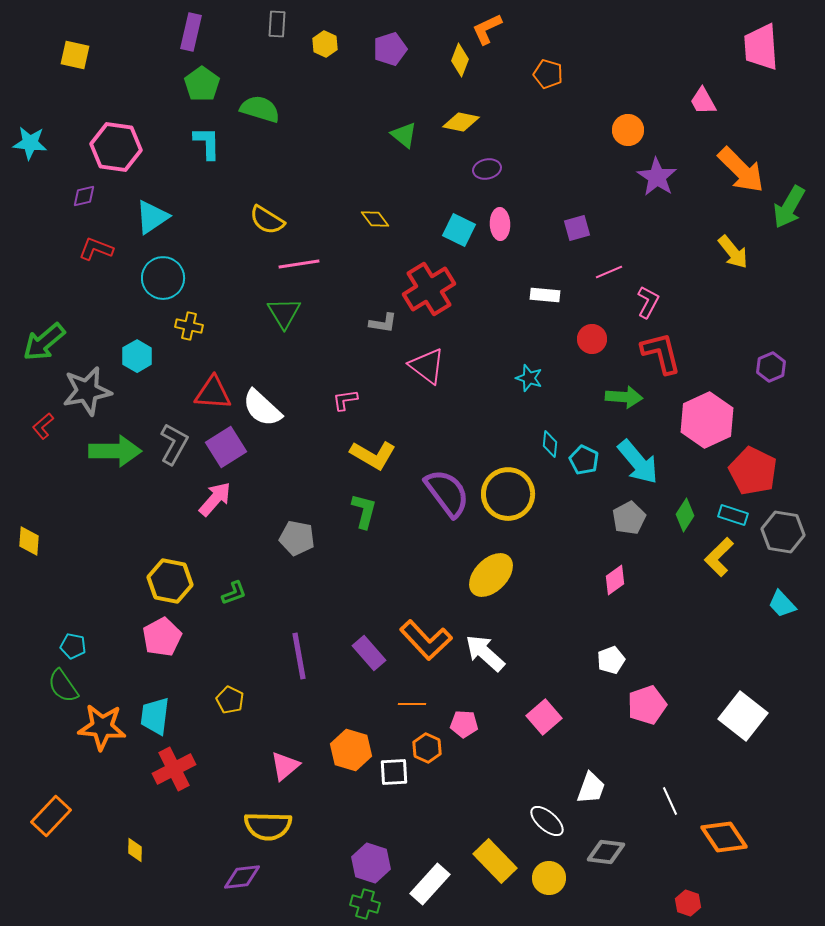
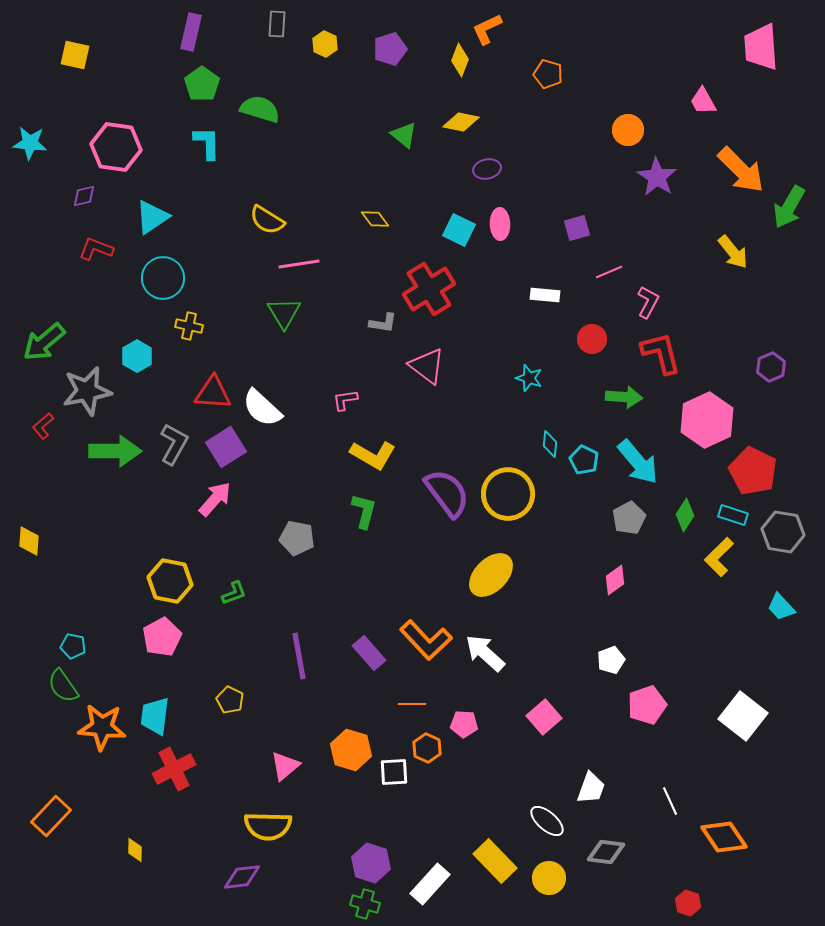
cyan trapezoid at (782, 604): moved 1 px left, 3 px down
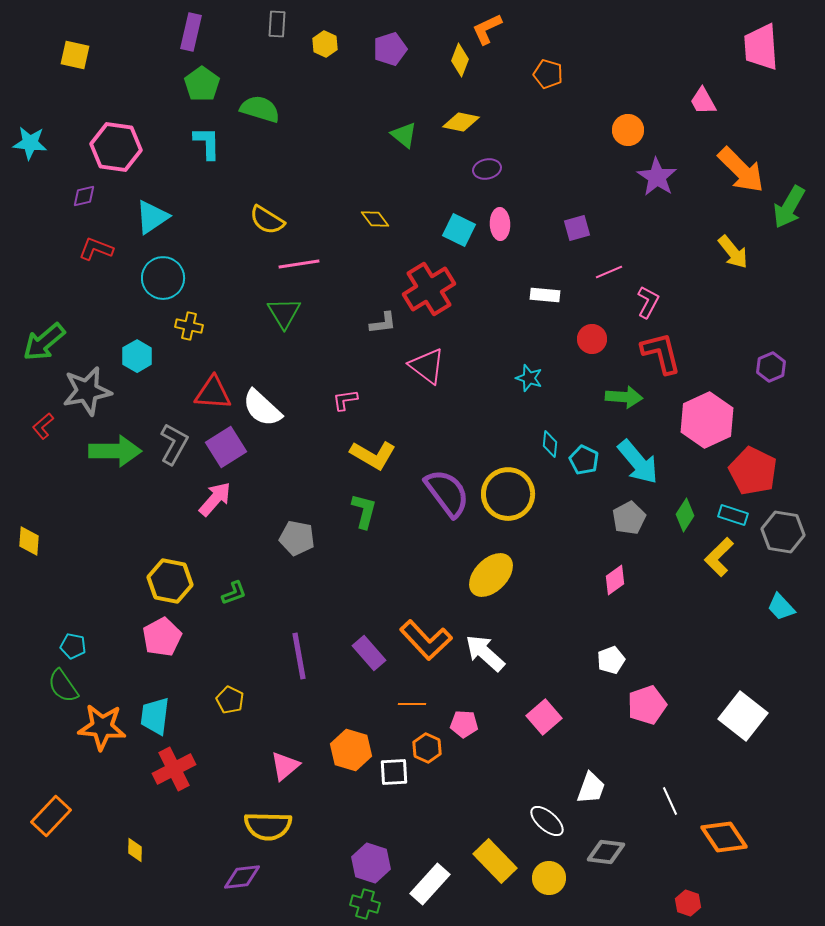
gray L-shape at (383, 323): rotated 16 degrees counterclockwise
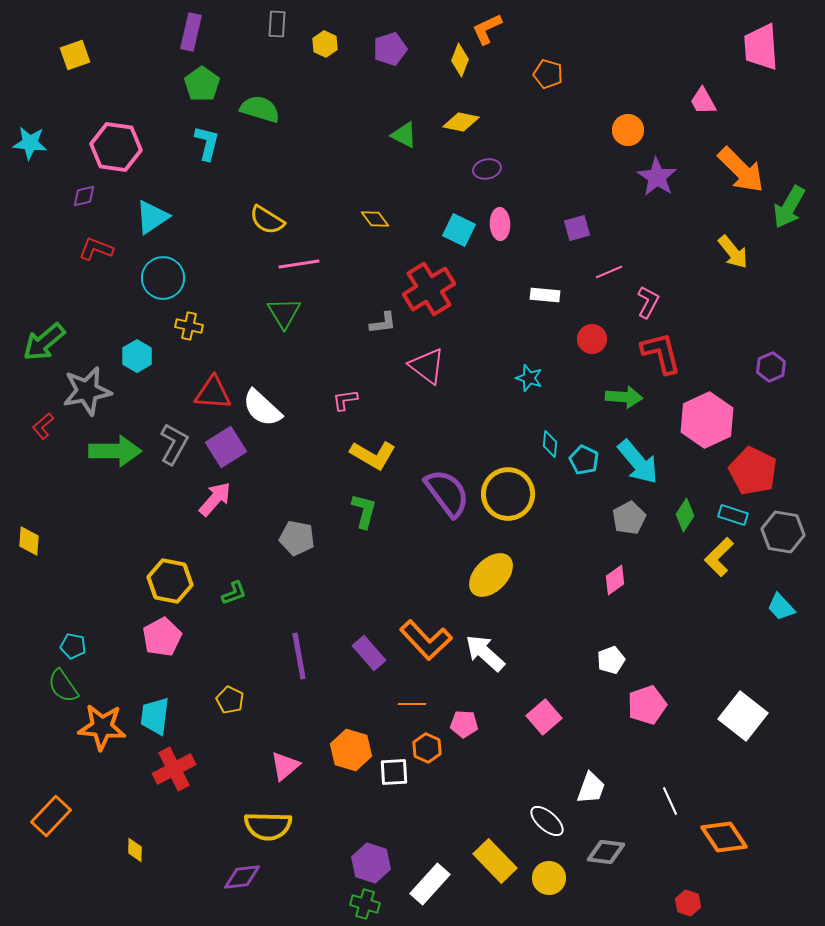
yellow square at (75, 55): rotated 32 degrees counterclockwise
green triangle at (404, 135): rotated 12 degrees counterclockwise
cyan L-shape at (207, 143): rotated 15 degrees clockwise
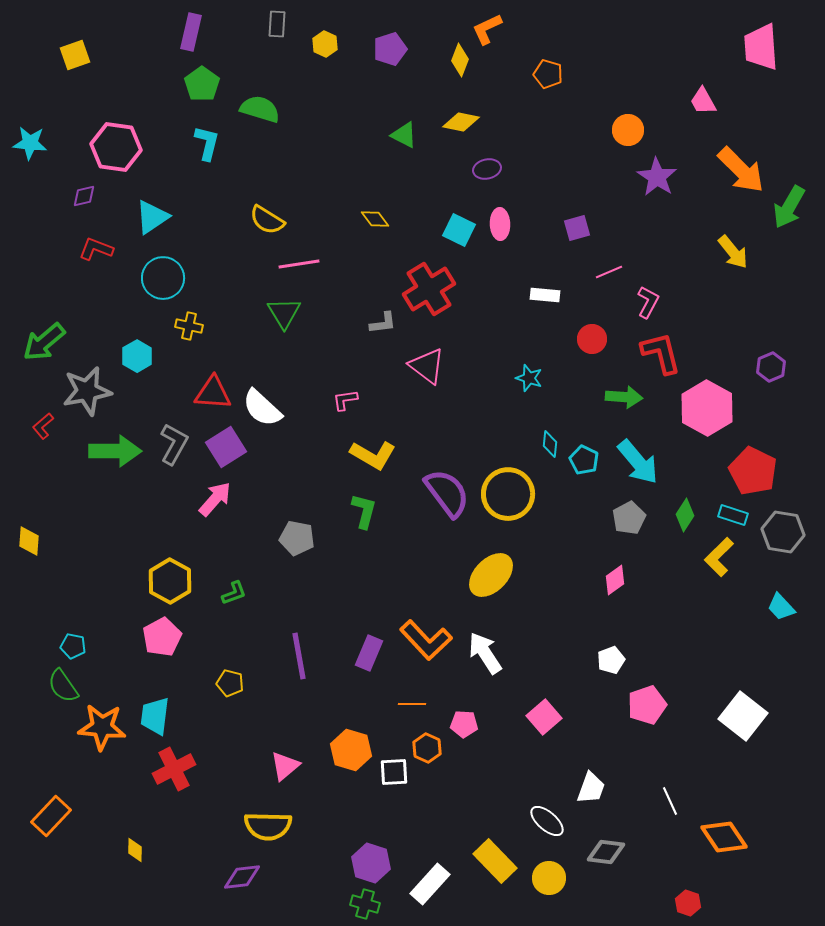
pink hexagon at (707, 420): moved 12 px up; rotated 6 degrees counterclockwise
yellow hexagon at (170, 581): rotated 18 degrees clockwise
purple rectangle at (369, 653): rotated 64 degrees clockwise
white arrow at (485, 653): rotated 15 degrees clockwise
yellow pentagon at (230, 700): moved 17 px up; rotated 12 degrees counterclockwise
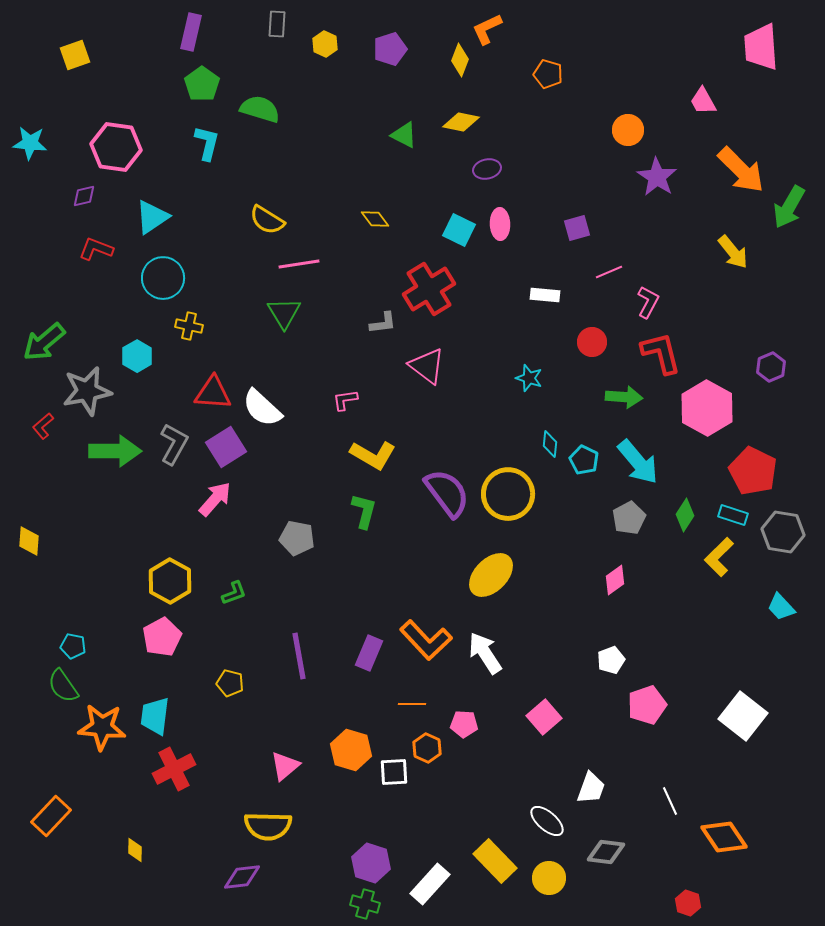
red circle at (592, 339): moved 3 px down
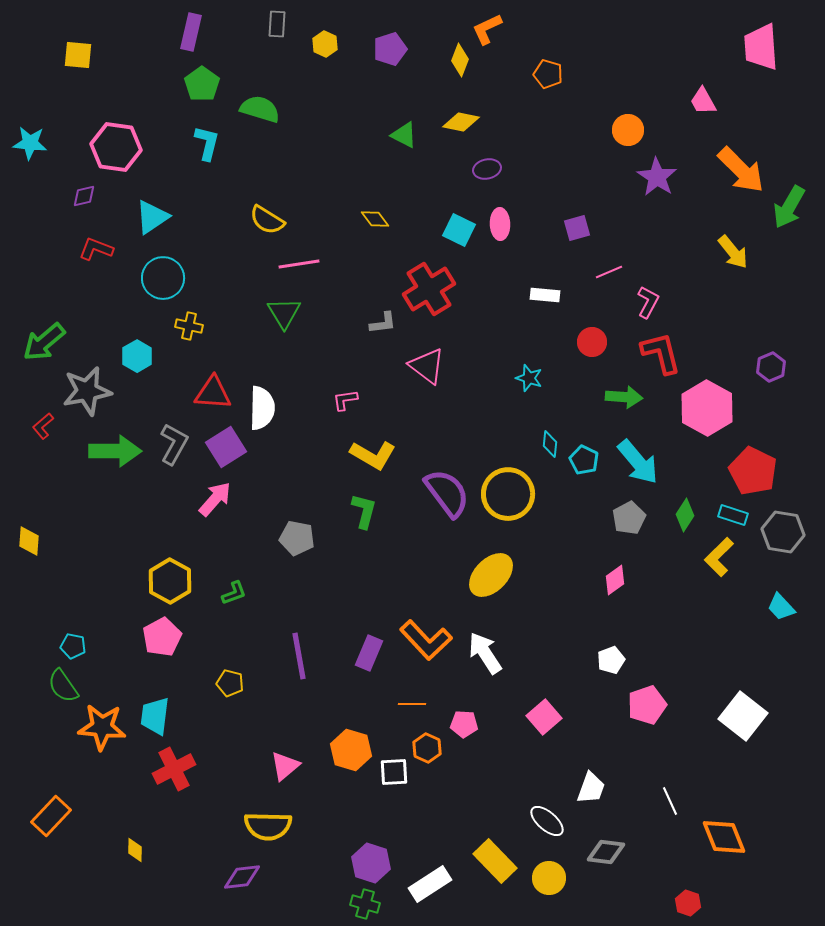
yellow square at (75, 55): moved 3 px right; rotated 24 degrees clockwise
white semicircle at (262, 408): rotated 132 degrees counterclockwise
orange diamond at (724, 837): rotated 12 degrees clockwise
white rectangle at (430, 884): rotated 15 degrees clockwise
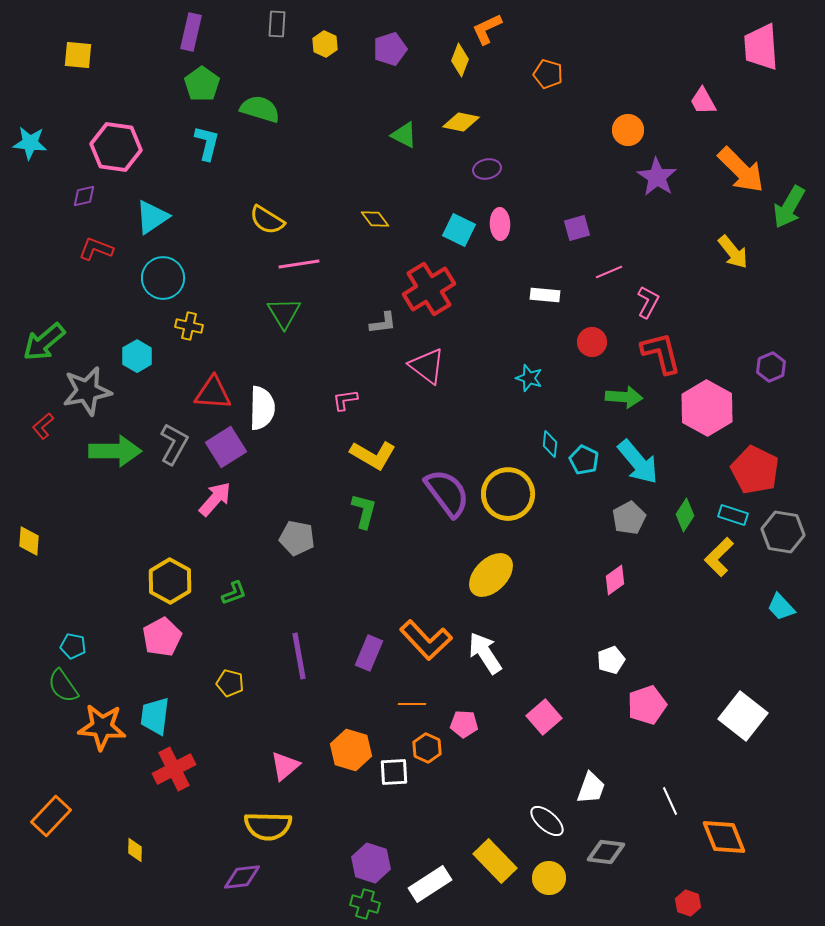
red pentagon at (753, 471): moved 2 px right, 1 px up
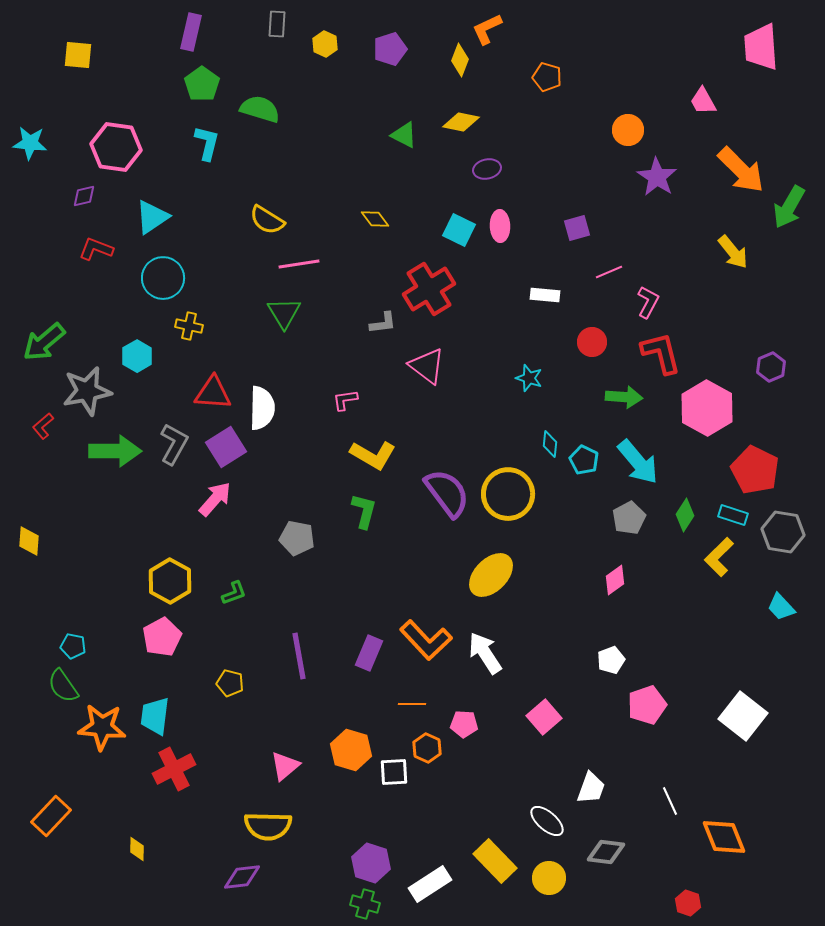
orange pentagon at (548, 74): moved 1 px left, 3 px down
pink ellipse at (500, 224): moved 2 px down
yellow diamond at (135, 850): moved 2 px right, 1 px up
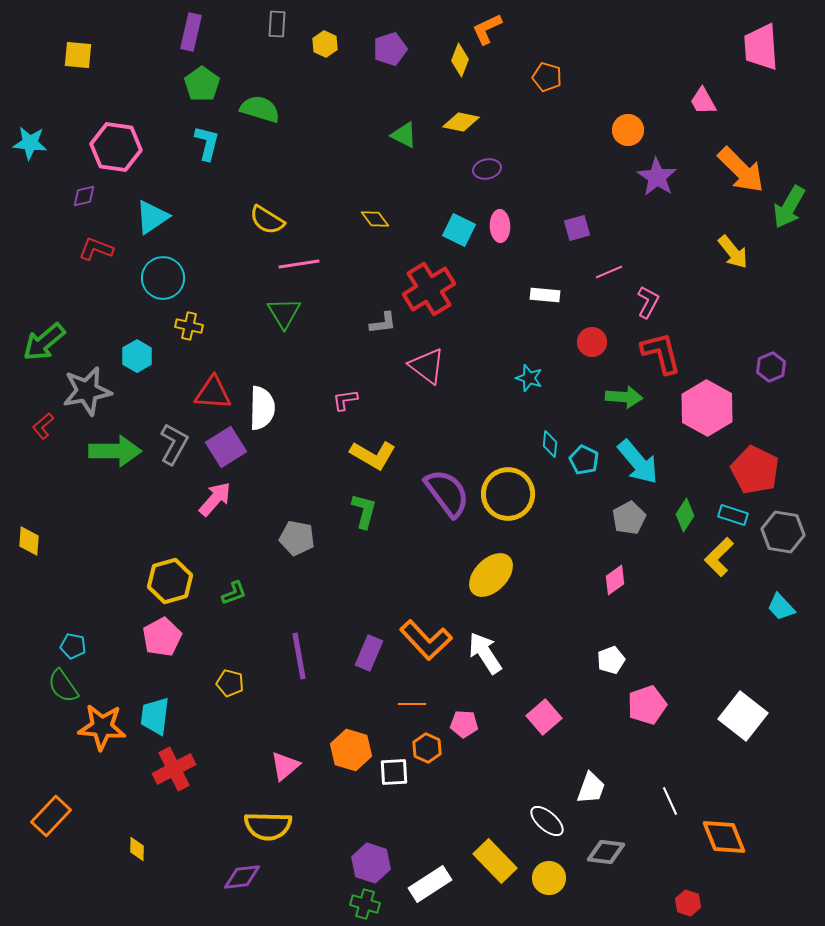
yellow hexagon at (170, 581): rotated 15 degrees clockwise
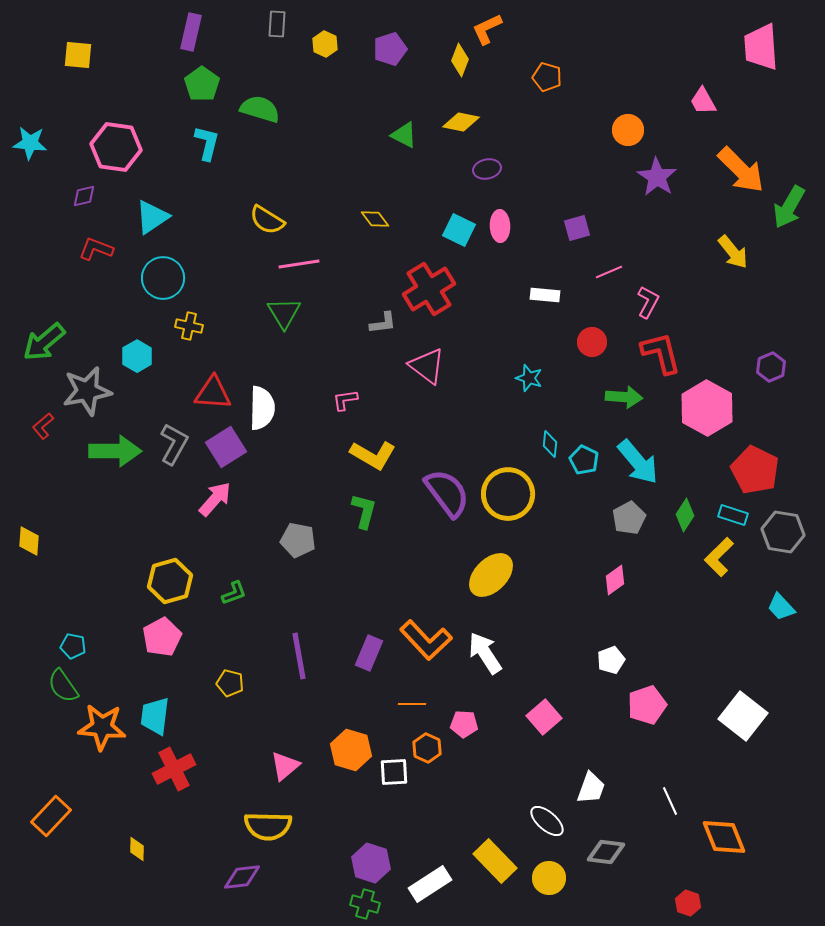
gray pentagon at (297, 538): moved 1 px right, 2 px down
